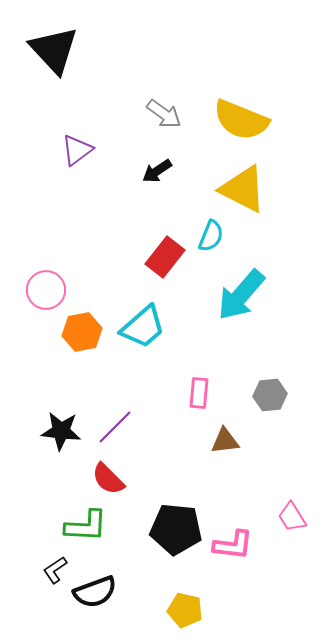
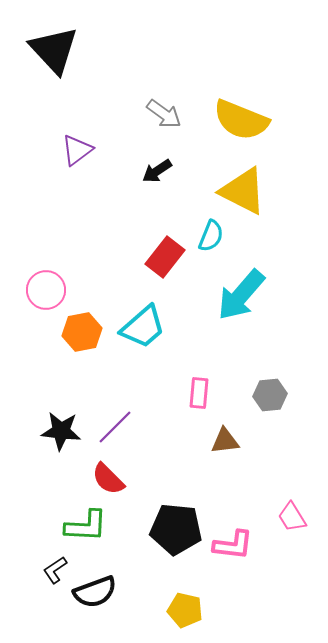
yellow triangle: moved 2 px down
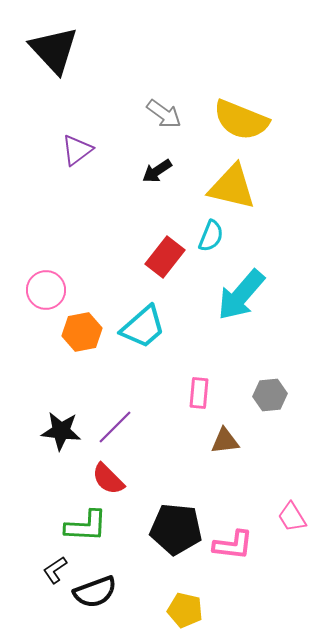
yellow triangle: moved 11 px left, 4 px up; rotated 14 degrees counterclockwise
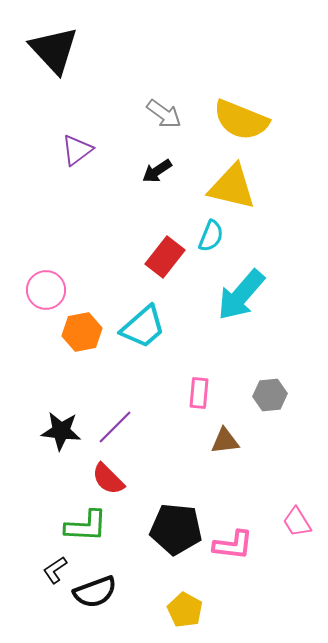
pink trapezoid: moved 5 px right, 5 px down
yellow pentagon: rotated 16 degrees clockwise
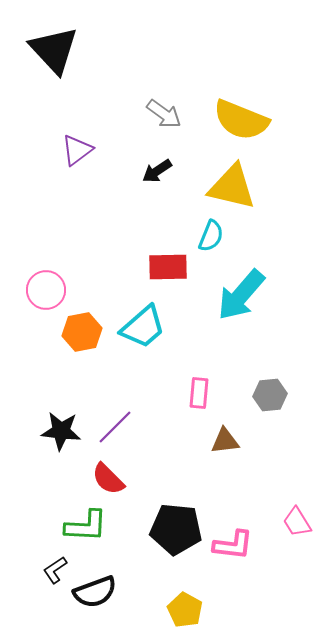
red rectangle: moved 3 px right, 10 px down; rotated 51 degrees clockwise
